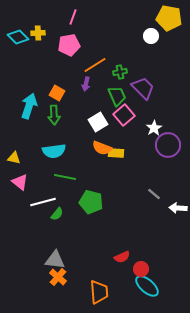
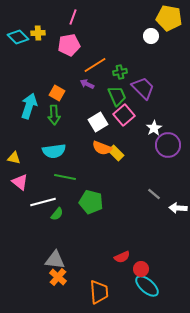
purple arrow: moved 1 px right; rotated 104 degrees clockwise
yellow rectangle: rotated 42 degrees clockwise
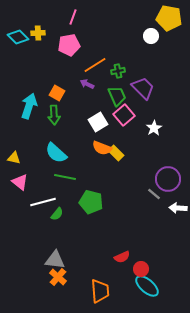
green cross: moved 2 px left, 1 px up
purple circle: moved 34 px down
cyan semicircle: moved 2 px right, 2 px down; rotated 50 degrees clockwise
orange trapezoid: moved 1 px right, 1 px up
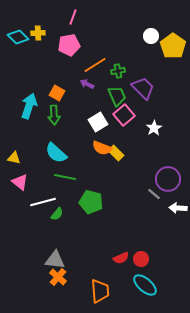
yellow pentagon: moved 4 px right, 28 px down; rotated 25 degrees clockwise
red semicircle: moved 1 px left, 1 px down
red circle: moved 10 px up
cyan ellipse: moved 2 px left, 1 px up
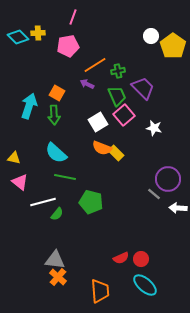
pink pentagon: moved 1 px left, 1 px down
white star: rotated 28 degrees counterclockwise
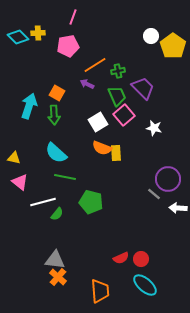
yellow rectangle: rotated 42 degrees clockwise
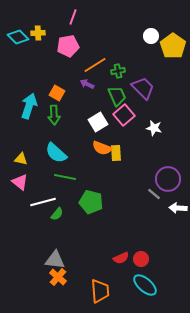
yellow triangle: moved 7 px right, 1 px down
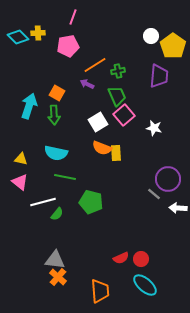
purple trapezoid: moved 16 px right, 12 px up; rotated 50 degrees clockwise
cyan semicircle: rotated 30 degrees counterclockwise
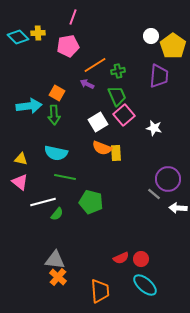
cyan arrow: rotated 65 degrees clockwise
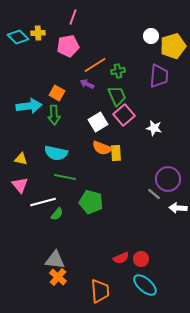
yellow pentagon: rotated 20 degrees clockwise
pink triangle: moved 3 px down; rotated 12 degrees clockwise
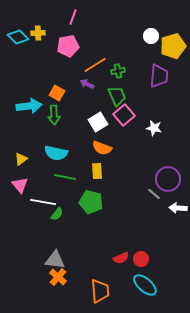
yellow rectangle: moved 19 px left, 18 px down
yellow triangle: rotated 48 degrees counterclockwise
white line: rotated 25 degrees clockwise
